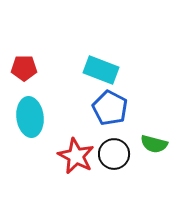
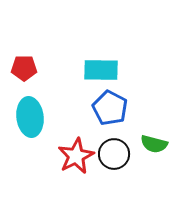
cyan rectangle: rotated 20 degrees counterclockwise
red star: rotated 18 degrees clockwise
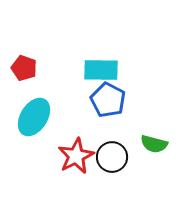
red pentagon: rotated 20 degrees clockwise
blue pentagon: moved 2 px left, 8 px up
cyan ellipse: moved 4 px right; rotated 39 degrees clockwise
black circle: moved 2 px left, 3 px down
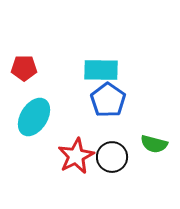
red pentagon: rotated 20 degrees counterclockwise
blue pentagon: rotated 8 degrees clockwise
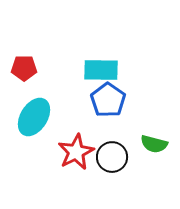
red star: moved 4 px up
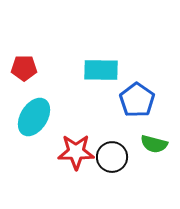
blue pentagon: moved 29 px right
red star: rotated 27 degrees clockwise
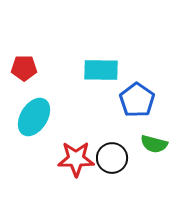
red star: moved 7 px down
black circle: moved 1 px down
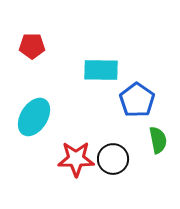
red pentagon: moved 8 px right, 22 px up
green semicircle: moved 4 px right, 4 px up; rotated 116 degrees counterclockwise
black circle: moved 1 px right, 1 px down
